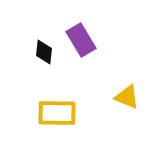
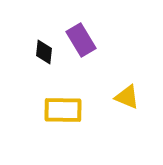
yellow rectangle: moved 6 px right, 3 px up
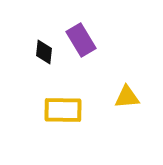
yellow triangle: rotated 28 degrees counterclockwise
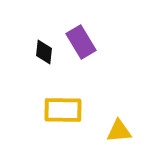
purple rectangle: moved 2 px down
yellow triangle: moved 8 px left, 34 px down
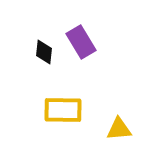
yellow triangle: moved 2 px up
